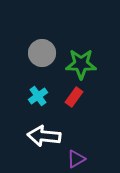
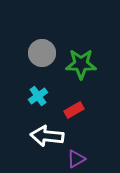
red rectangle: moved 13 px down; rotated 24 degrees clockwise
white arrow: moved 3 px right
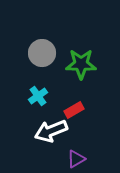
white arrow: moved 4 px right, 5 px up; rotated 28 degrees counterclockwise
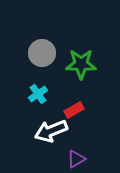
cyan cross: moved 2 px up
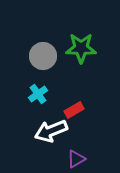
gray circle: moved 1 px right, 3 px down
green star: moved 16 px up
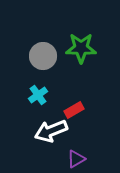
cyan cross: moved 1 px down
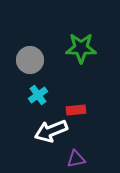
gray circle: moved 13 px left, 4 px down
red rectangle: moved 2 px right; rotated 24 degrees clockwise
purple triangle: rotated 18 degrees clockwise
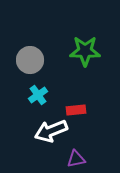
green star: moved 4 px right, 3 px down
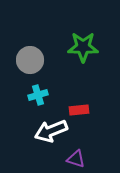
green star: moved 2 px left, 4 px up
cyan cross: rotated 18 degrees clockwise
red rectangle: moved 3 px right
purple triangle: rotated 30 degrees clockwise
